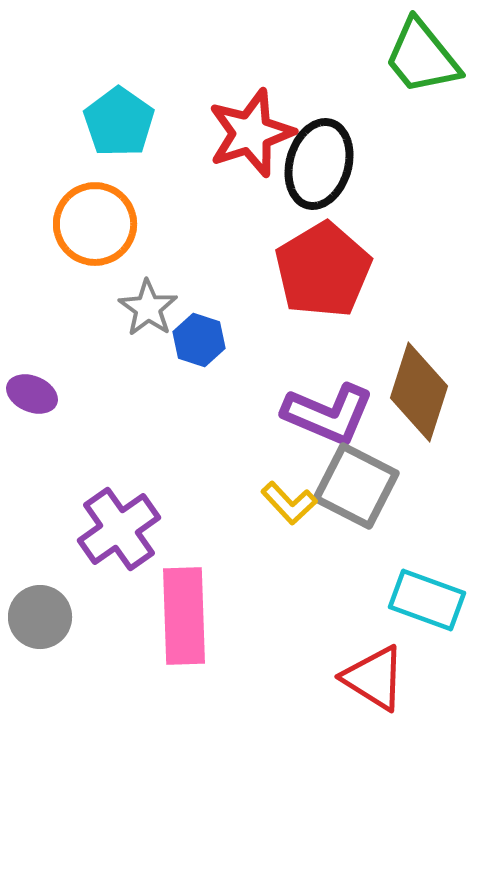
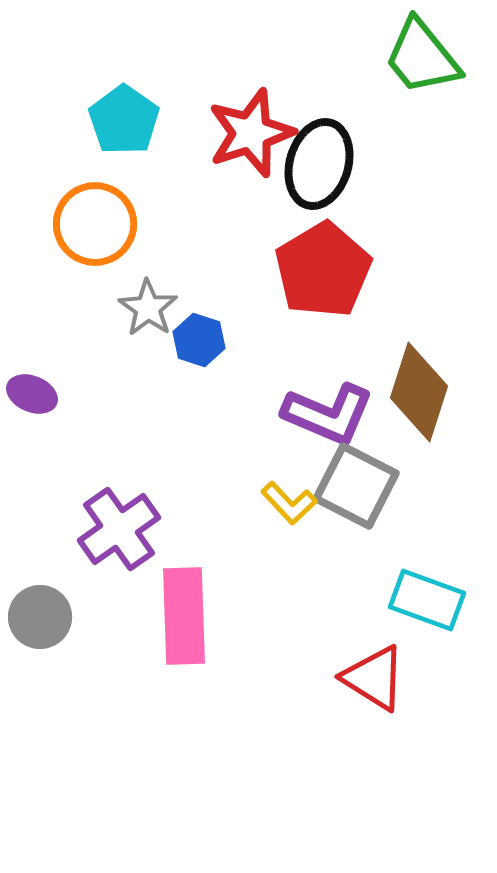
cyan pentagon: moved 5 px right, 2 px up
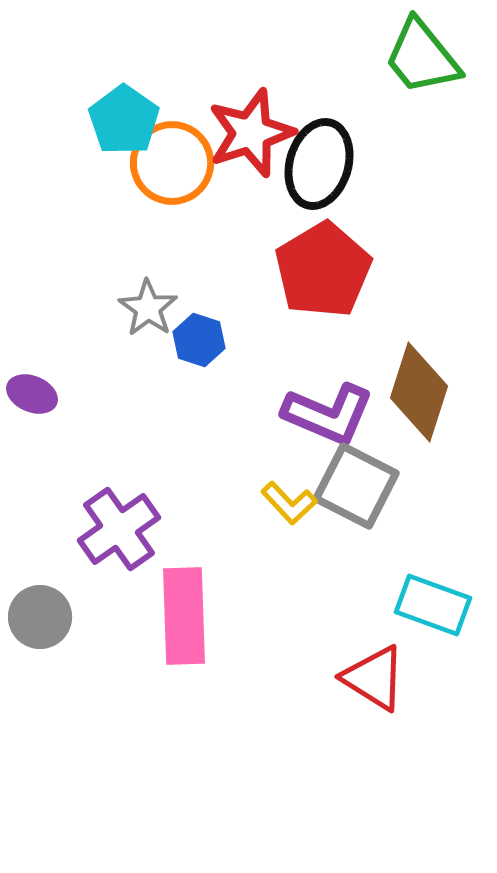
orange circle: moved 77 px right, 61 px up
cyan rectangle: moved 6 px right, 5 px down
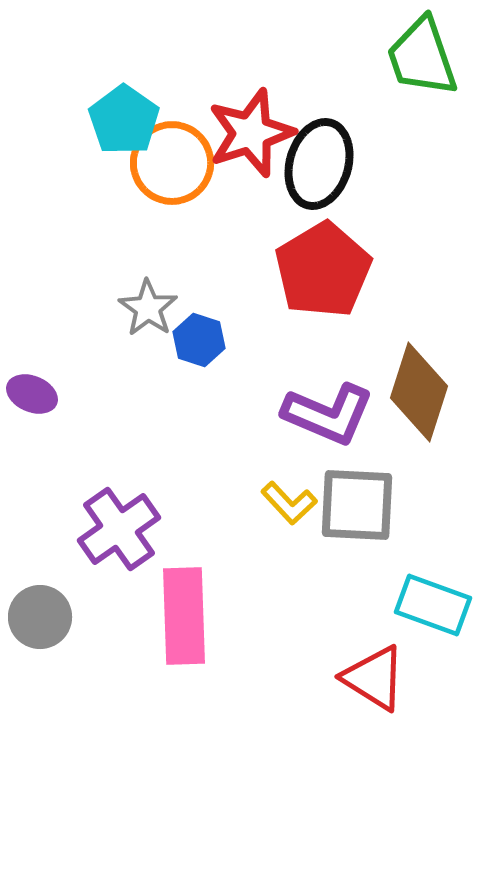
green trapezoid: rotated 20 degrees clockwise
gray square: moved 1 px right, 19 px down; rotated 24 degrees counterclockwise
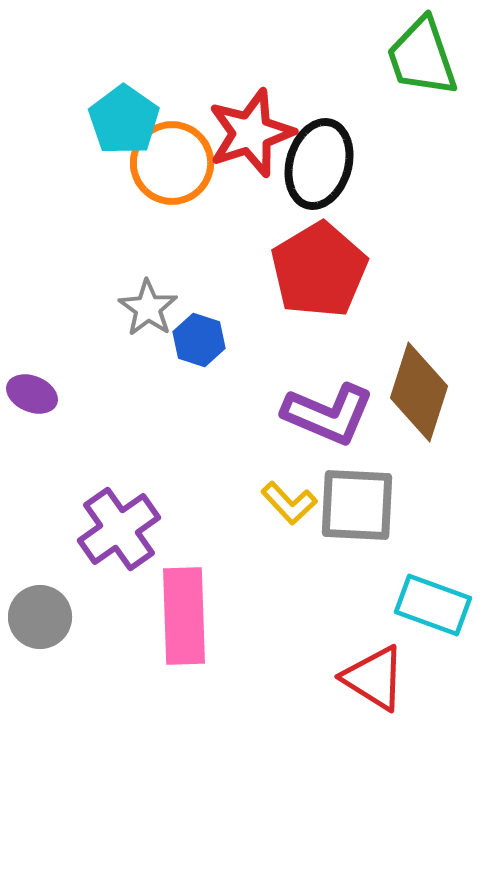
red pentagon: moved 4 px left
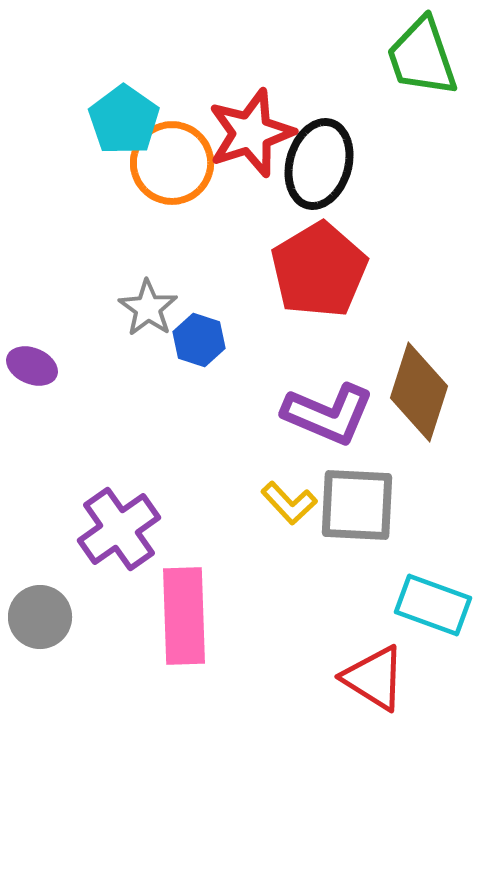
purple ellipse: moved 28 px up
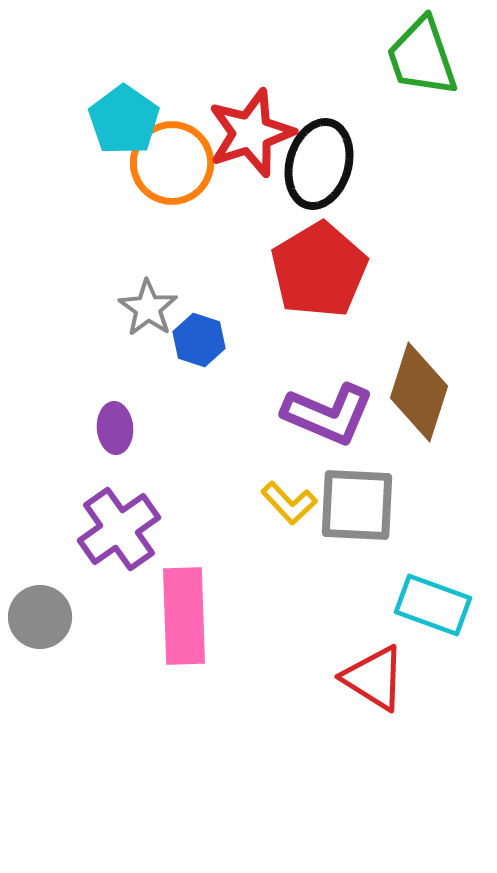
purple ellipse: moved 83 px right, 62 px down; rotated 63 degrees clockwise
